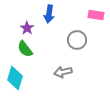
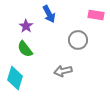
blue arrow: rotated 36 degrees counterclockwise
purple star: moved 1 px left, 2 px up
gray circle: moved 1 px right
gray arrow: moved 1 px up
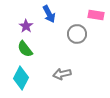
gray circle: moved 1 px left, 6 px up
gray arrow: moved 1 px left, 3 px down
cyan diamond: moved 6 px right; rotated 10 degrees clockwise
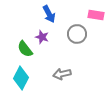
purple star: moved 16 px right, 11 px down; rotated 16 degrees counterclockwise
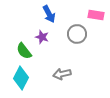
green semicircle: moved 1 px left, 2 px down
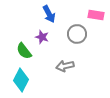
gray arrow: moved 3 px right, 8 px up
cyan diamond: moved 2 px down
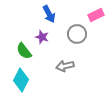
pink rectangle: rotated 35 degrees counterclockwise
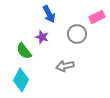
pink rectangle: moved 1 px right, 2 px down
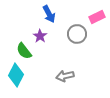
purple star: moved 2 px left, 1 px up; rotated 16 degrees clockwise
gray arrow: moved 10 px down
cyan diamond: moved 5 px left, 5 px up
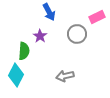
blue arrow: moved 2 px up
green semicircle: rotated 138 degrees counterclockwise
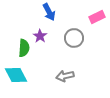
gray circle: moved 3 px left, 4 px down
green semicircle: moved 3 px up
cyan diamond: rotated 55 degrees counterclockwise
